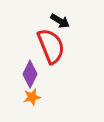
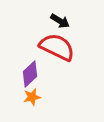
red semicircle: moved 6 px right, 1 px down; rotated 42 degrees counterclockwise
purple diamond: rotated 20 degrees clockwise
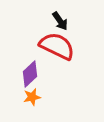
black arrow: rotated 24 degrees clockwise
red semicircle: moved 1 px up
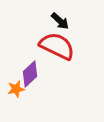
black arrow: rotated 12 degrees counterclockwise
orange star: moved 16 px left, 8 px up
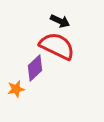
black arrow: rotated 18 degrees counterclockwise
purple diamond: moved 5 px right, 6 px up
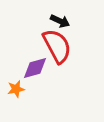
red semicircle: rotated 36 degrees clockwise
purple diamond: rotated 28 degrees clockwise
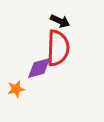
red semicircle: moved 1 px right, 2 px down; rotated 30 degrees clockwise
purple diamond: moved 4 px right
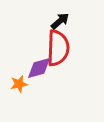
black arrow: rotated 66 degrees counterclockwise
orange star: moved 3 px right, 5 px up
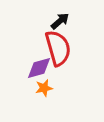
red semicircle: rotated 18 degrees counterclockwise
orange star: moved 25 px right, 4 px down
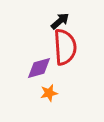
red semicircle: moved 7 px right, 1 px up; rotated 12 degrees clockwise
orange star: moved 5 px right, 5 px down
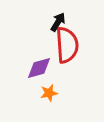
black arrow: moved 2 px left, 1 px down; rotated 18 degrees counterclockwise
red semicircle: moved 2 px right, 2 px up
